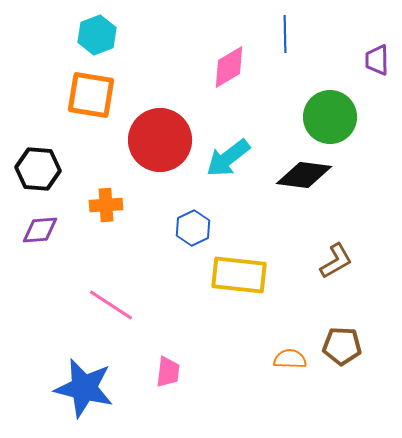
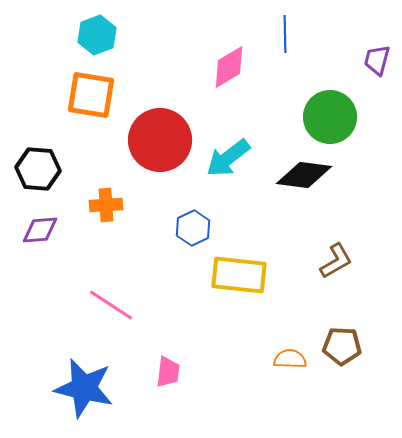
purple trapezoid: rotated 16 degrees clockwise
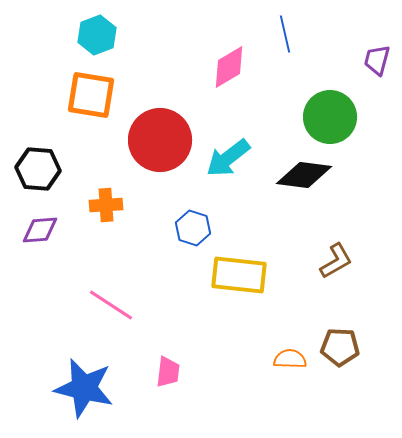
blue line: rotated 12 degrees counterclockwise
blue hexagon: rotated 16 degrees counterclockwise
brown pentagon: moved 2 px left, 1 px down
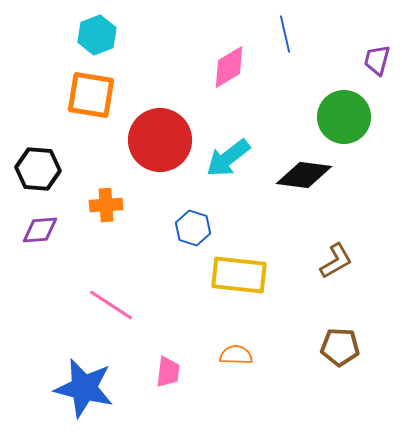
green circle: moved 14 px right
orange semicircle: moved 54 px left, 4 px up
